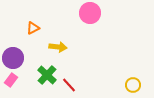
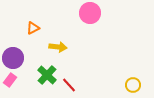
pink rectangle: moved 1 px left
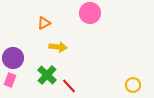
orange triangle: moved 11 px right, 5 px up
pink rectangle: rotated 16 degrees counterclockwise
red line: moved 1 px down
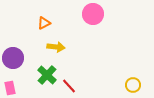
pink circle: moved 3 px right, 1 px down
yellow arrow: moved 2 px left
pink rectangle: moved 8 px down; rotated 32 degrees counterclockwise
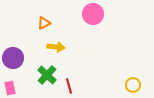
red line: rotated 28 degrees clockwise
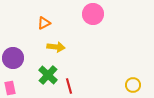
green cross: moved 1 px right
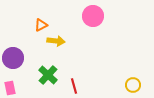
pink circle: moved 2 px down
orange triangle: moved 3 px left, 2 px down
yellow arrow: moved 6 px up
red line: moved 5 px right
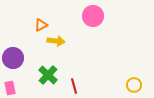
yellow circle: moved 1 px right
